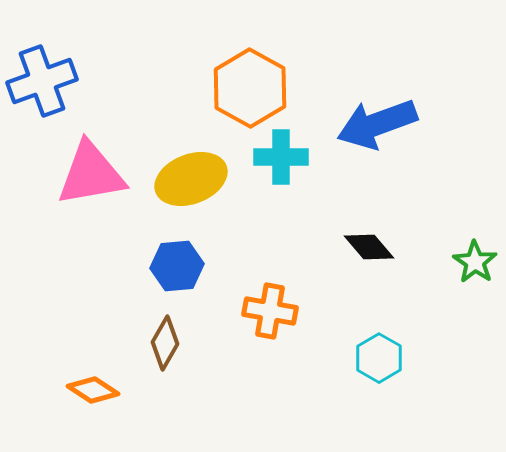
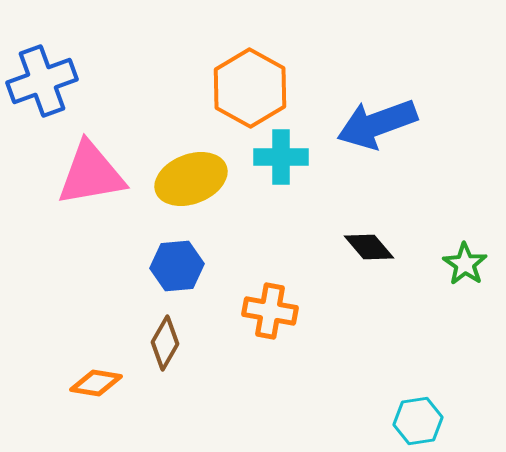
green star: moved 10 px left, 2 px down
cyan hexagon: moved 39 px right, 63 px down; rotated 21 degrees clockwise
orange diamond: moved 3 px right, 7 px up; rotated 24 degrees counterclockwise
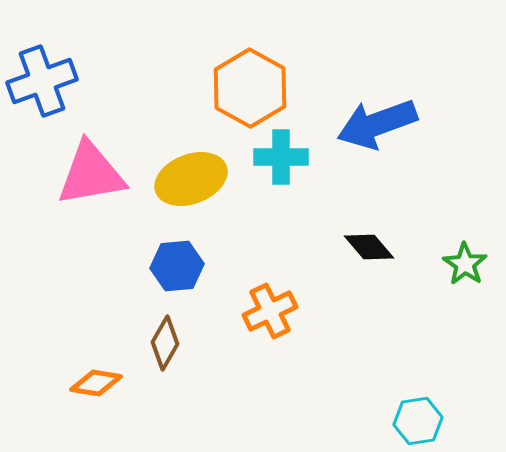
orange cross: rotated 36 degrees counterclockwise
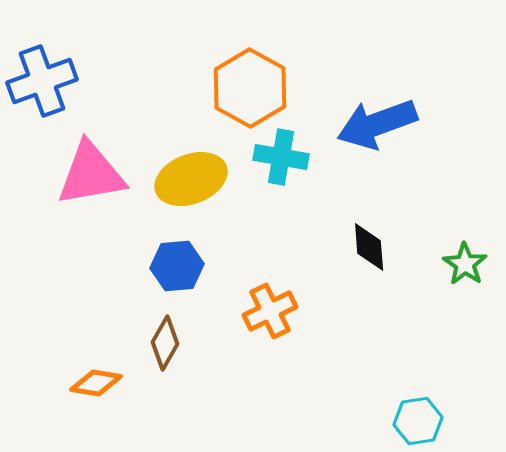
cyan cross: rotated 10 degrees clockwise
black diamond: rotated 36 degrees clockwise
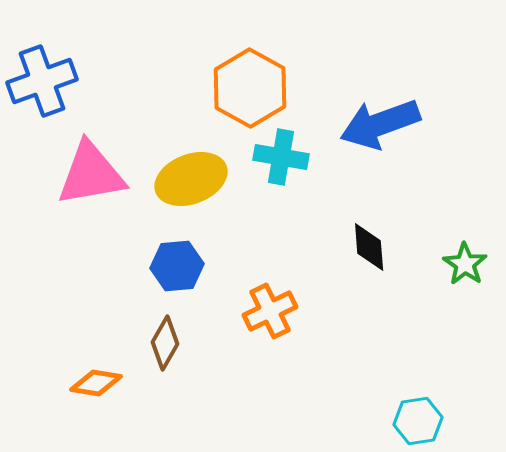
blue arrow: moved 3 px right
